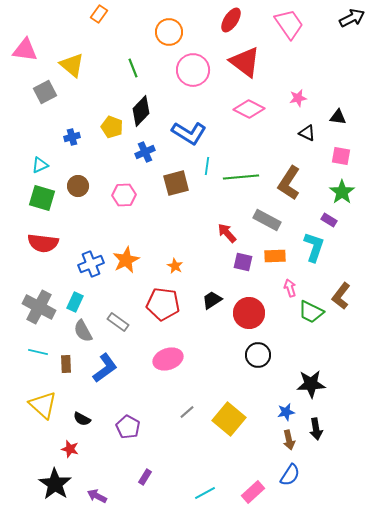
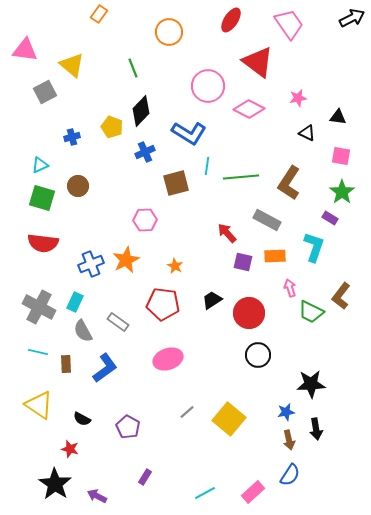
red triangle at (245, 62): moved 13 px right
pink circle at (193, 70): moved 15 px right, 16 px down
pink hexagon at (124, 195): moved 21 px right, 25 px down
purple rectangle at (329, 220): moved 1 px right, 2 px up
yellow triangle at (43, 405): moved 4 px left; rotated 8 degrees counterclockwise
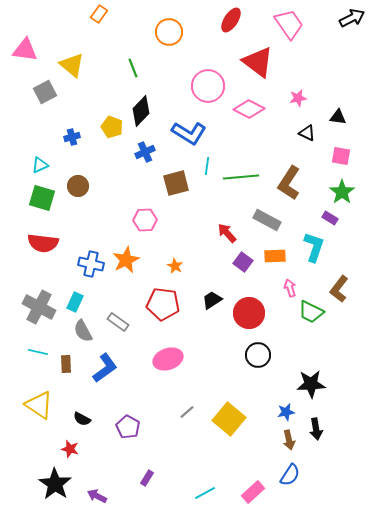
purple square at (243, 262): rotated 24 degrees clockwise
blue cross at (91, 264): rotated 35 degrees clockwise
brown L-shape at (341, 296): moved 2 px left, 7 px up
purple rectangle at (145, 477): moved 2 px right, 1 px down
